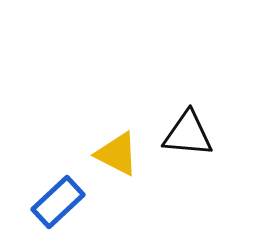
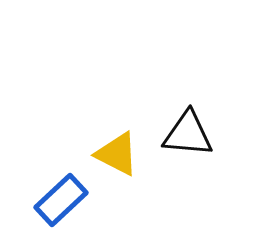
blue rectangle: moved 3 px right, 2 px up
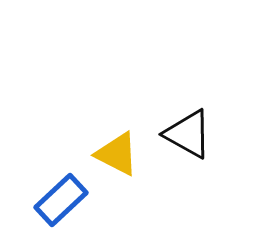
black triangle: rotated 24 degrees clockwise
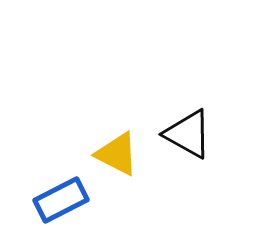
blue rectangle: rotated 16 degrees clockwise
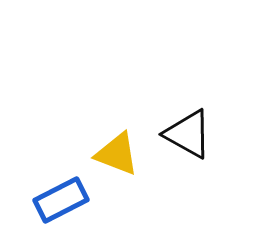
yellow triangle: rotated 6 degrees counterclockwise
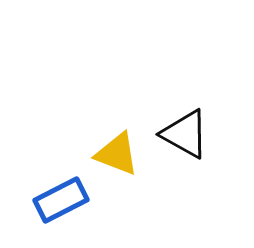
black triangle: moved 3 px left
